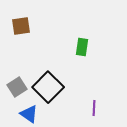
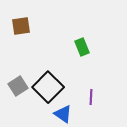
green rectangle: rotated 30 degrees counterclockwise
gray square: moved 1 px right, 1 px up
purple line: moved 3 px left, 11 px up
blue triangle: moved 34 px right
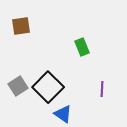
purple line: moved 11 px right, 8 px up
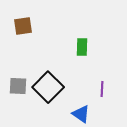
brown square: moved 2 px right
green rectangle: rotated 24 degrees clockwise
gray square: rotated 36 degrees clockwise
blue triangle: moved 18 px right
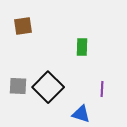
blue triangle: rotated 18 degrees counterclockwise
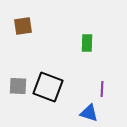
green rectangle: moved 5 px right, 4 px up
black square: rotated 24 degrees counterclockwise
blue triangle: moved 8 px right, 1 px up
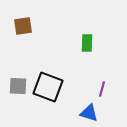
purple line: rotated 14 degrees clockwise
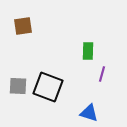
green rectangle: moved 1 px right, 8 px down
purple line: moved 15 px up
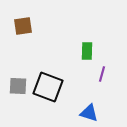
green rectangle: moved 1 px left
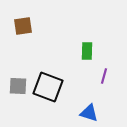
purple line: moved 2 px right, 2 px down
